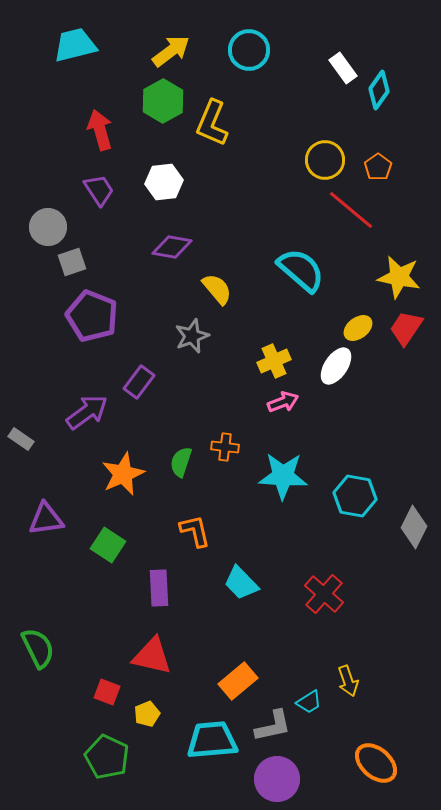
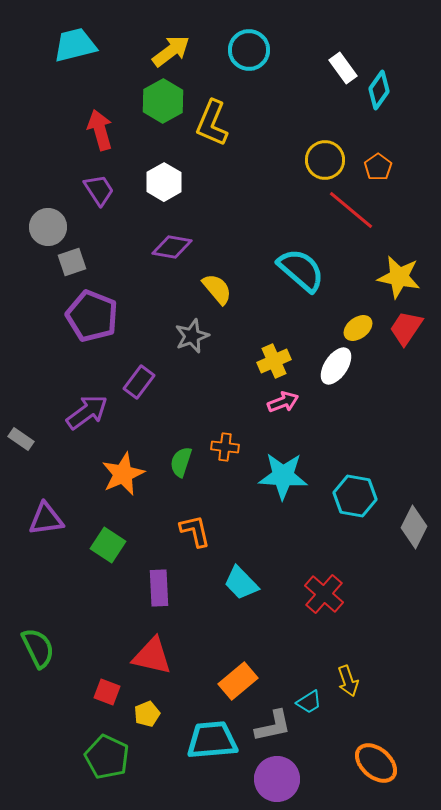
white hexagon at (164, 182): rotated 24 degrees counterclockwise
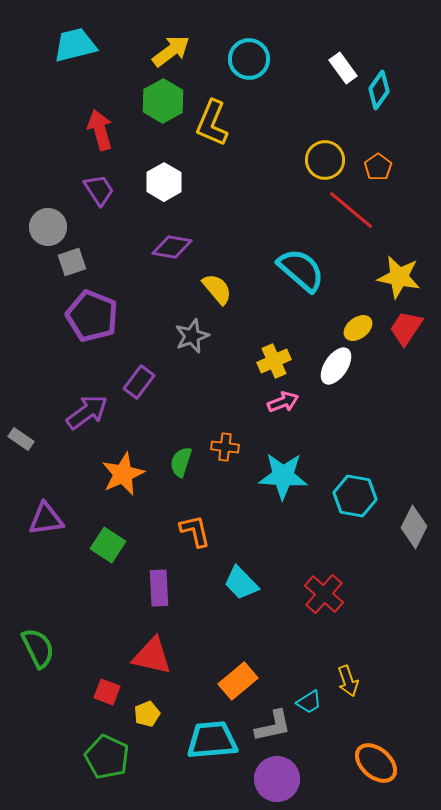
cyan circle at (249, 50): moved 9 px down
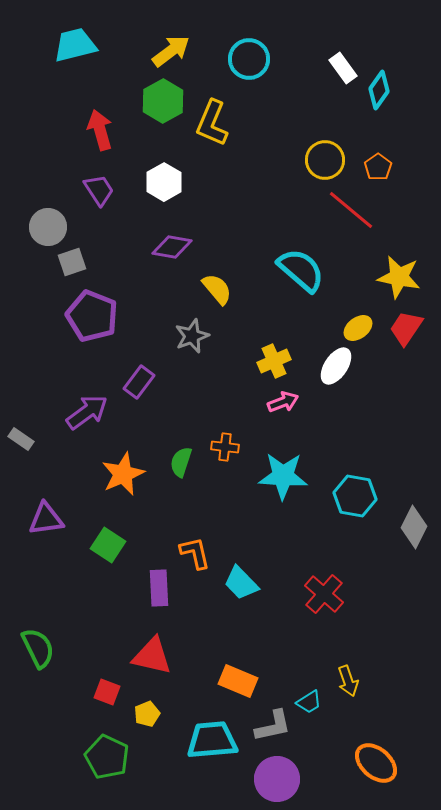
orange L-shape at (195, 531): moved 22 px down
orange rectangle at (238, 681): rotated 63 degrees clockwise
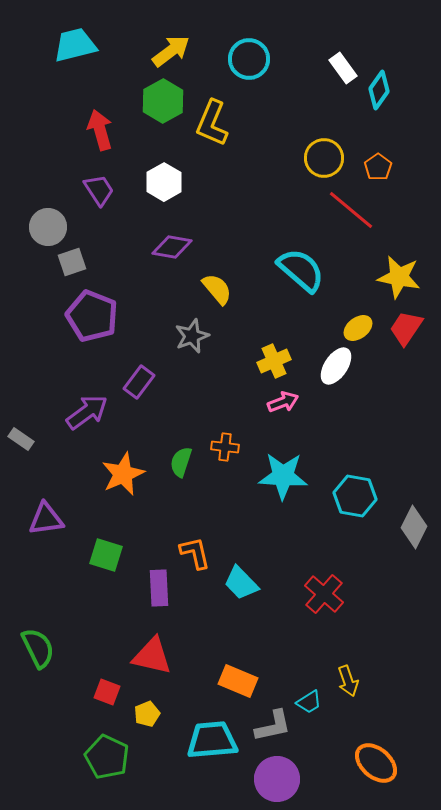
yellow circle at (325, 160): moved 1 px left, 2 px up
green square at (108, 545): moved 2 px left, 10 px down; rotated 16 degrees counterclockwise
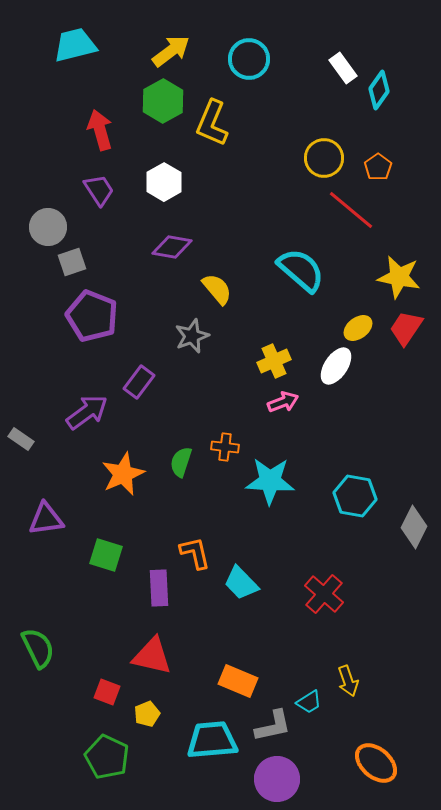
cyan star at (283, 476): moved 13 px left, 5 px down
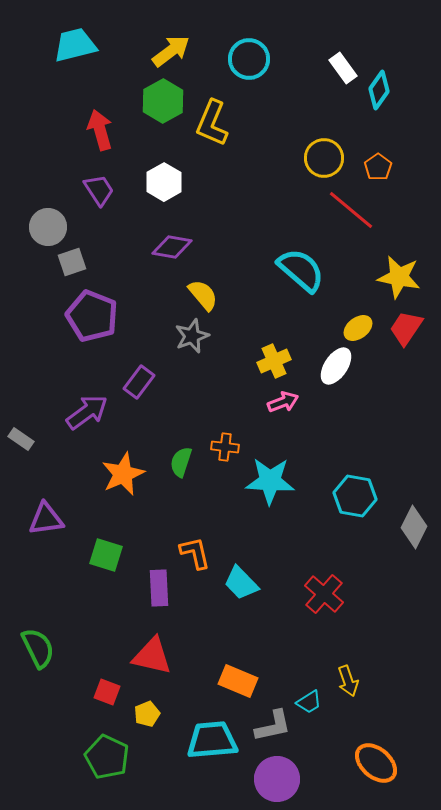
yellow semicircle at (217, 289): moved 14 px left, 6 px down
